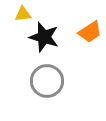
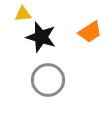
black star: moved 3 px left
gray circle: moved 1 px right, 1 px up
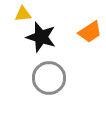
gray circle: moved 1 px right, 2 px up
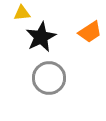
yellow triangle: moved 1 px left, 1 px up
black star: rotated 28 degrees clockwise
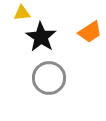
black star: rotated 12 degrees counterclockwise
